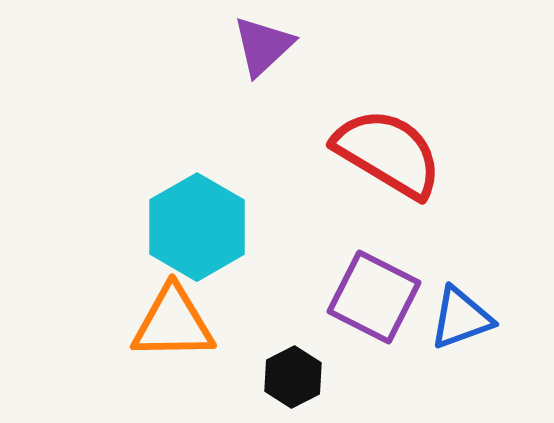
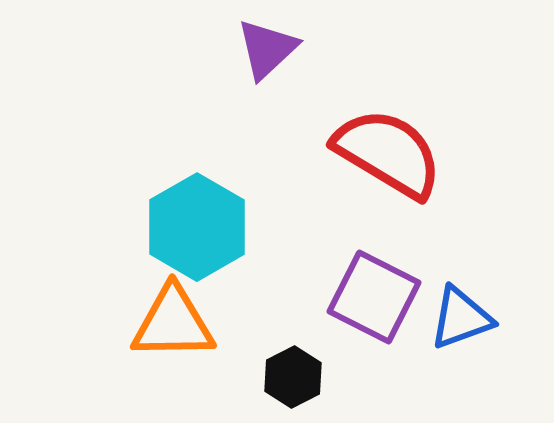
purple triangle: moved 4 px right, 3 px down
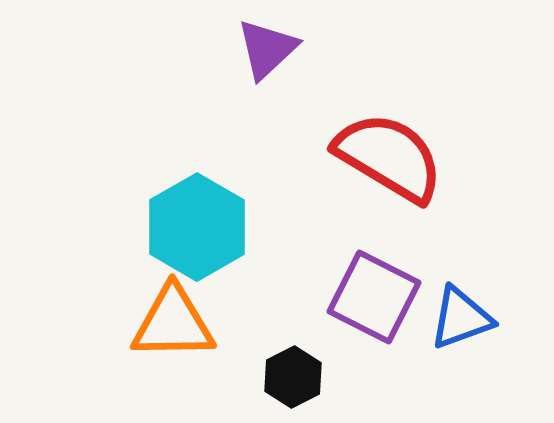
red semicircle: moved 1 px right, 4 px down
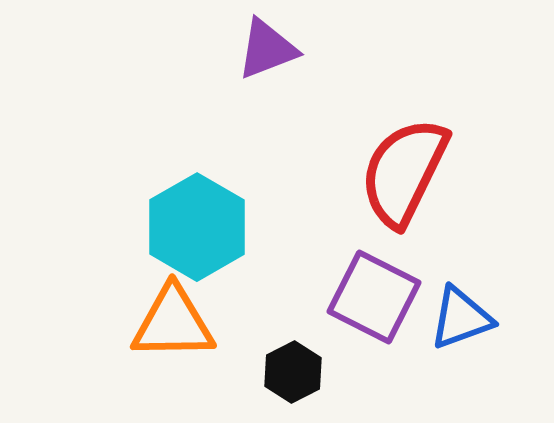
purple triangle: rotated 22 degrees clockwise
red semicircle: moved 15 px right, 15 px down; rotated 95 degrees counterclockwise
black hexagon: moved 5 px up
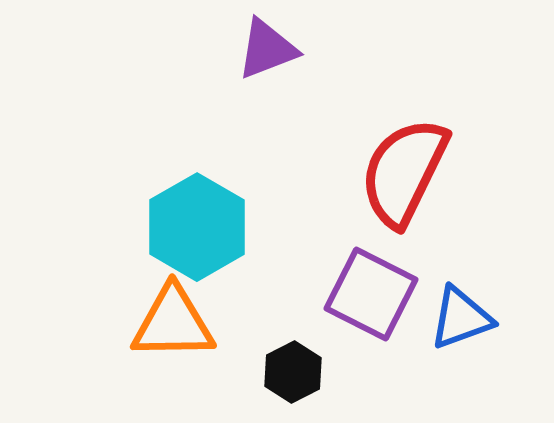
purple square: moved 3 px left, 3 px up
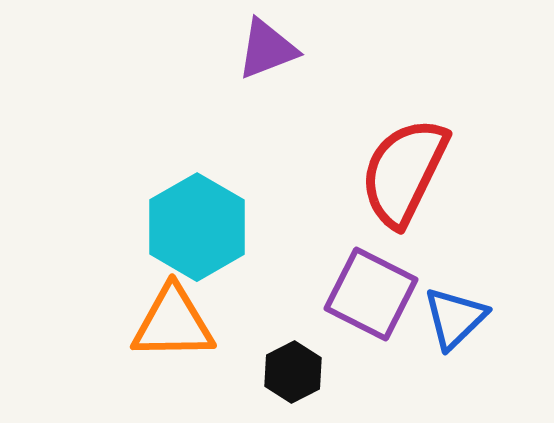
blue triangle: moved 6 px left; rotated 24 degrees counterclockwise
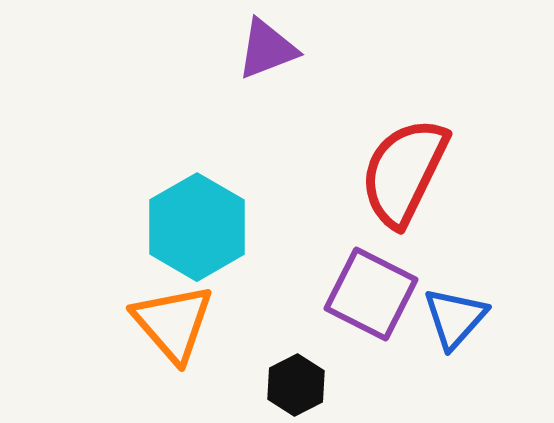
blue triangle: rotated 4 degrees counterclockwise
orange triangle: rotated 50 degrees clockwise
black hexagon: moved 3 px right, 13 px down
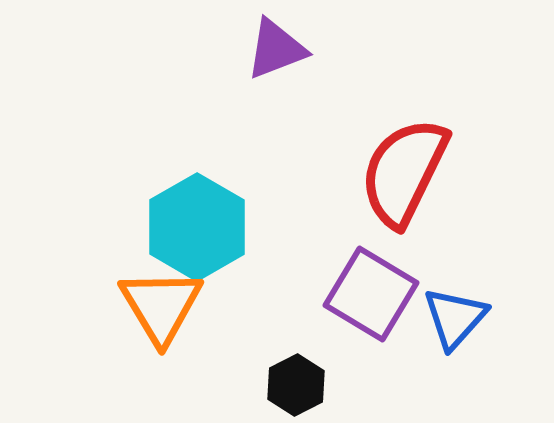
purple triangle: moved 9 px right
purple square: rotated 4 degrees clockwise
orange triangle: moved 12 px left, 17 px up; rotated 10 degrees clockwise
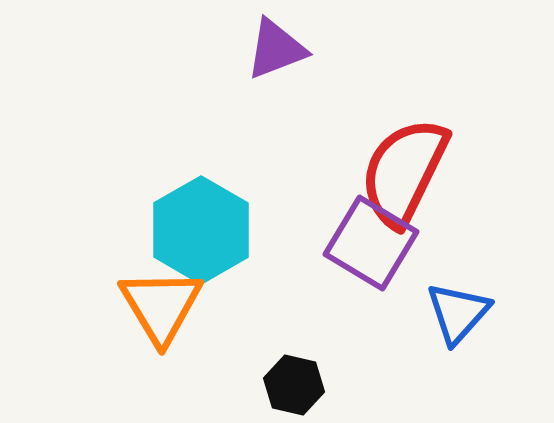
cyan hexagon: moved 4 px right, 3 px down
purple square: moved 51 px up
blue triangle: moved 3 px right, 5 px up
black hexagon: moved 2 px left; rotated 20 degrees counterclockwise
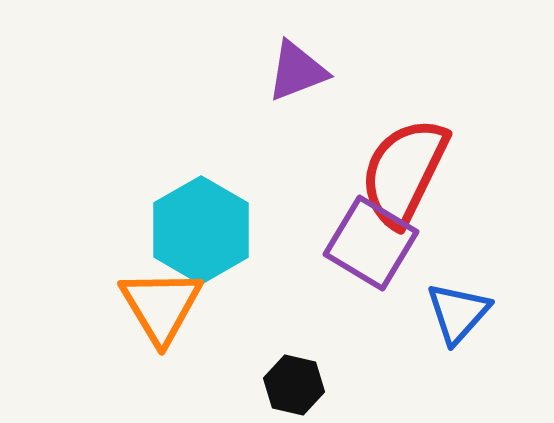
purple triangle: moved 21 px right, 22 px down
